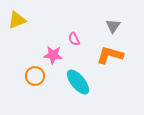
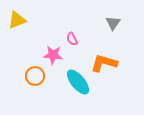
gray triangle: moved 3 px up
pink semicircle: moved 2 px left
orange L-shape: moved 6 px left, 8 px down
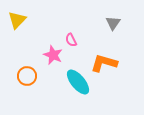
yellow triangle: rotated 24 degrees counterclockwise
pink semicircle: moved 1 px left, 1 px down
pink star: rotated 18 degrees clockwise
orange circle: moved 8 px left
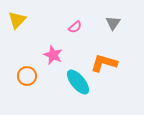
pink semicircle: moved 4 px right, 13 px up; rotated 104 degrees counterclockwise
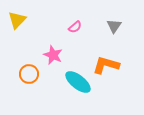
gray triangle: moved 1 px right, 3 px down
orange L-shape: moved 2 px right, 2 px down
orange circle: moved 2 px right, 2 px up
cyan ellipse: rotated 12 degrees counterclockwise
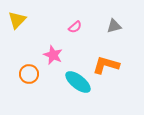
gray triangle: rotated 42 degrees clockwise
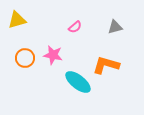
yellow triangle: rotated 30 degrees clockwise
gray triangle: moved 1 px right, 1 px down
pink star: rotated 12 degrees counterclockwise
orange circle: moved 4 px left, 16 px up
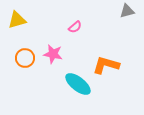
gray triangle: moved 12 px right, 16 px up
pink star: moved 1 px up
cyan ellipse: moved 2 px down
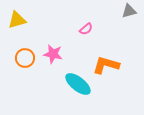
gray triangle: moved 2 px right
pink semicircle: moved 11 px right, 2 px down
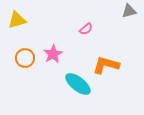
pink star: rotated 30 degrees clockwise
